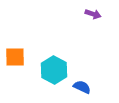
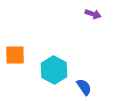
orange square: moved 2 px up
blue semicircle: moved 2 px right; rotated 30 degrees clockwise
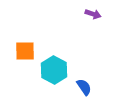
orange square: moved 10 px right, 4 px up
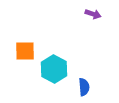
cyan hexagon: moved 1 px up
blue semicircle: rotated 30 degrees clockwise
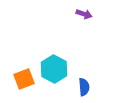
purple arrow: moved 9 px left
orange square: moved 1 px left, 28 px down; rotated 20 degrees counterclockwise
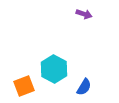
orange square: moved 7 px down
blue semicircle: rotated 36 degrees clockwise
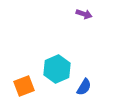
cyan hexagon: moved 3 px right; rotated 8 degrees clockwise
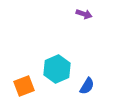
blue semicircle: moved 3 px right, 1 px up
